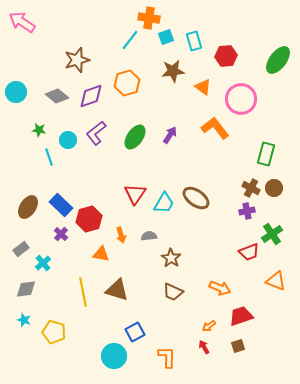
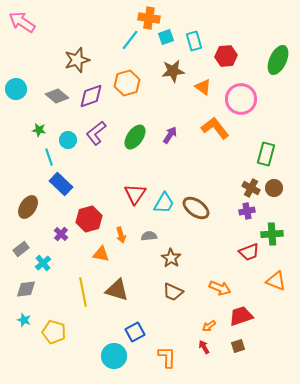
green ellipse at (278, 60): rotated 12 degrees counterclockwise
cyan circle at (16, 92): moved 3 px up
brown ellipse at (196, 198): moved 10 px down
blue rectangle at (61, 205): moved 21 px up
green cross at (272, 234): rotated 30 degrees clockwise
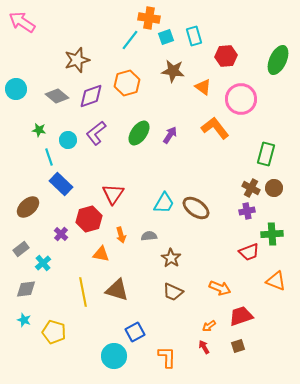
cyan rectangle at (194, 41): moved 5 px up
brown star at (173, 71): rotated 15 degrees clockwise
green ellipse at (135, 137): moved 4 px right, 4 px up
red triangle at (135, 194): moved 22 px left
brown ellipse at (28, 207): rotated 15 degrees clockwise
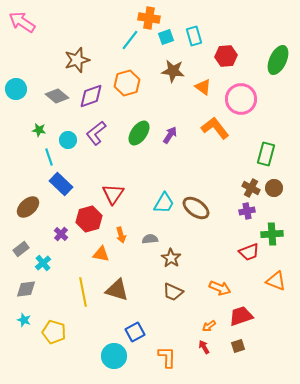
gray semicircle at (149, 236): moved 1 px right, 3 px down
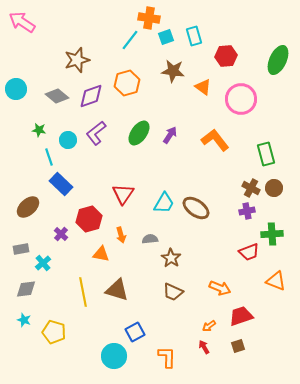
orange L-shape at (215, 128): moved 12 px down
green rectangle at (266, 154): rotated 30 degrees counterclockwise
red triangle at (113, 194): moved 10 px right
gray rectangle at (21, 249): rotated 28 degrees clockwise
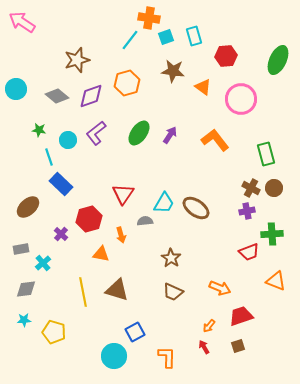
gray semicircle at (150, 239): moved 5 px left, 18 px up
cyan star at (24, 320): rotated 24 degrees counterclockwise
orange arrow at (209, 326): rotated 16 degrees counterclockwise
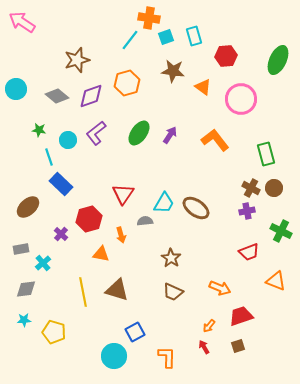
green cross at (272, 234): moved 9 px right, 3 px up; rotated 30 degrees clockwise
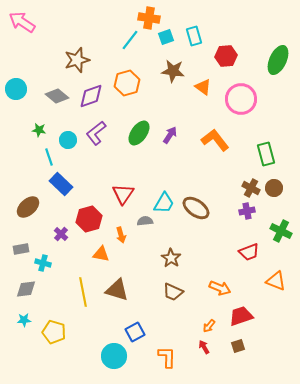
cyan cross at (43, 263): rotated 35 degrees counterclockwise
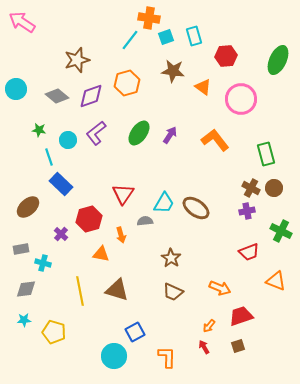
yellow line at (83, 292): moved 3 px left, 1 px up
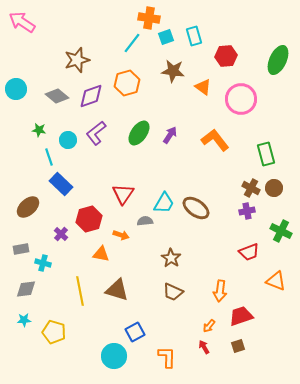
cyan line at (130, 40): moved 2 px right, 3 px down
orange arrow at (121, 235): rotated 56 degrees counterclockwise
orange arrow at (220, 288): moved 3 px down; rotated 75 degrees clockwise
